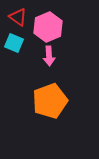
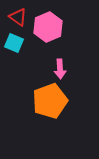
pink arrow: moved 11 px right, 13 px down
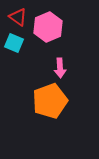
pink arrow: moved 1 px up
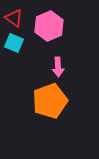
red triangle: moved 4 px left, 1 px down
pink hexagon: moved 1 px right, 1 px up
pink arrow: moved 2 px left, 1 px up
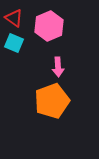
orange pentagon: moved 2 px right
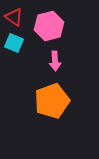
red triangle: moved 1 px up
pink hexagon: rotated 8 degrees clockwise
pink arrow: moved 3 px left, 6 px up
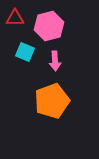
red triangle: moved 1 px right, 1 px down; rotated 36 degrees counterclockwise
cyan square: moved 11 px right, 9 px down
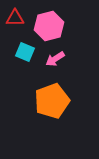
pink arrow: moved 2 px up; rotated 60 degrees clockwise
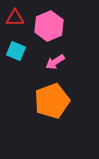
pink hexagon: rotated 8 degrees counterclockwise
cyan square: moved 9 px left, 1 px up
pink arrow: moved 3 px down
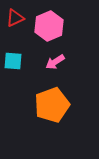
red triangle: rotated 24 degrees counterclockwise
cyan square: moved 3 px left, 10 px down; rotated 18 degrees counterclockwise
orange pentagon: moved 4 px down
